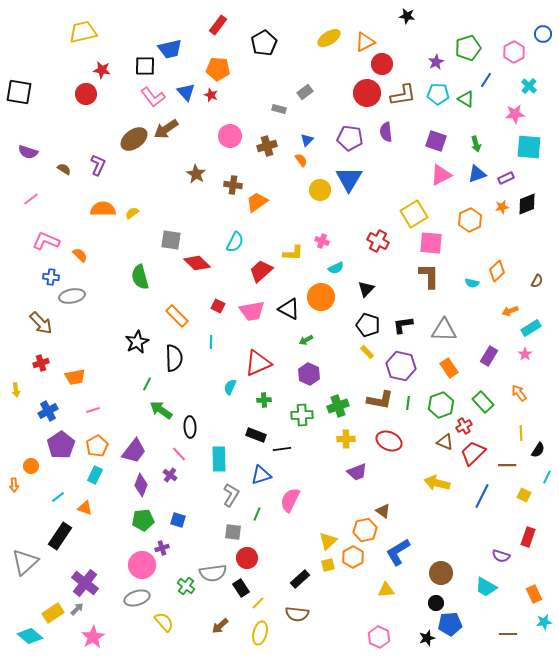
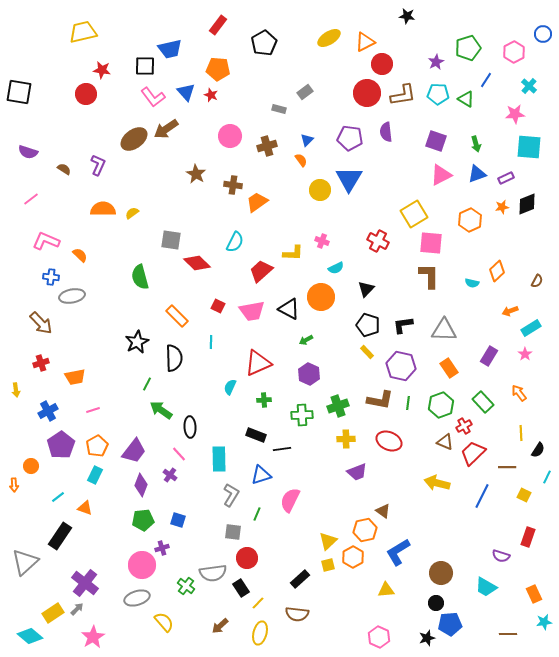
brown line at (507, 465): moved 2 px down
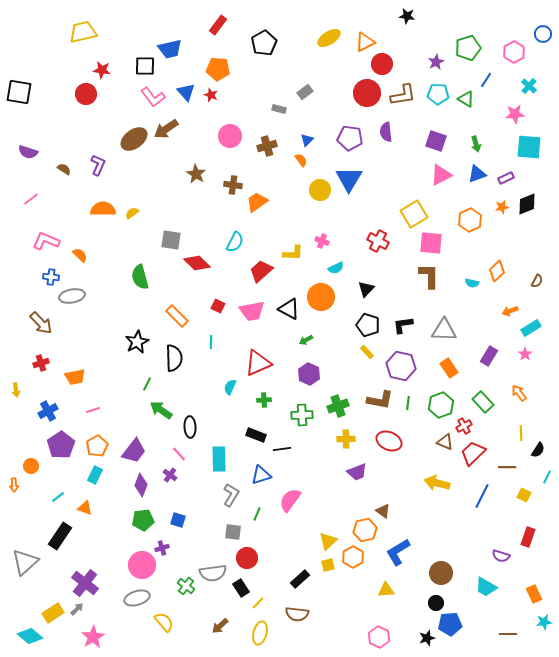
pink semicircle at (290, 500): rotated 10 degrees clockwise
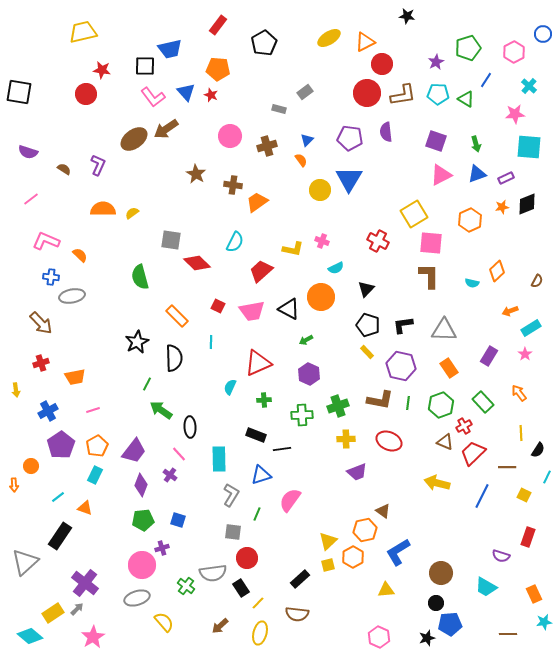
yellow L-shape at (293, 253): moved 4 px up; rotated 10 degrees clockwise
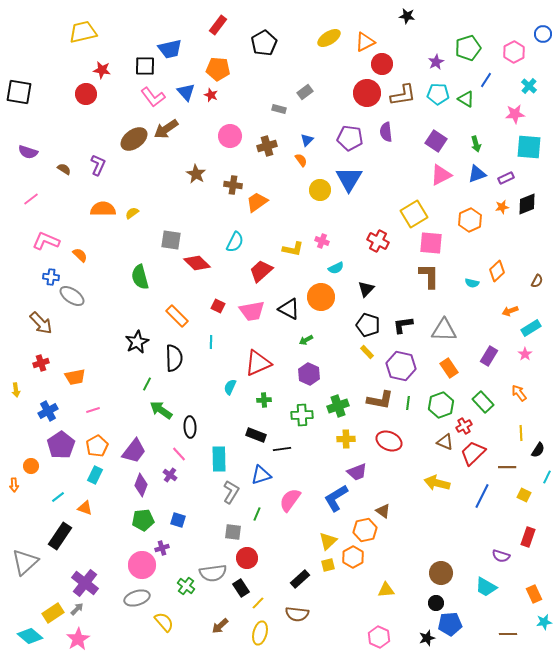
purple square at (436, 141): rotated 15 degrees clockwise
gray ellipse at (72, 296): rotated 45 degrees clockwise
gray L-shape at (231, 495): moved 3 px up
blue L-shape at (398, 552): moved 62 px left, 54 px up
pink star at (93, 637): moved 15 px left, 2 px down
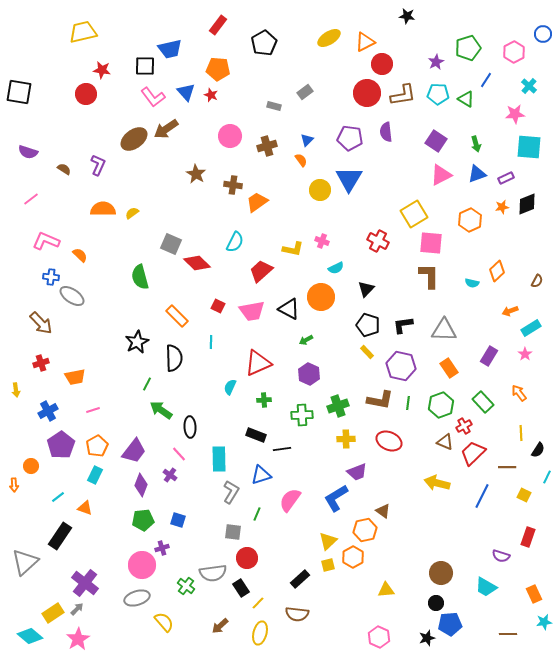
gray rectangle at (279, 109): moved 5 px left, 3 px up
gray square at (171, 240): moved 4 px down; rotated 15 degrees clockwise
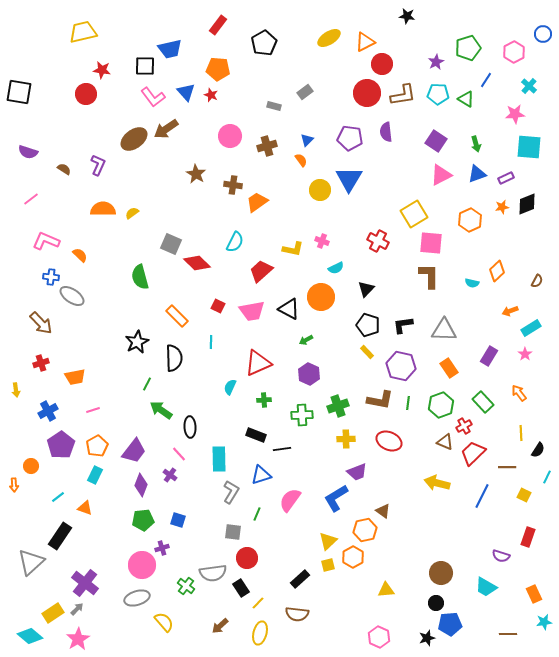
gray triangle at (25, 562): moved 6 px right
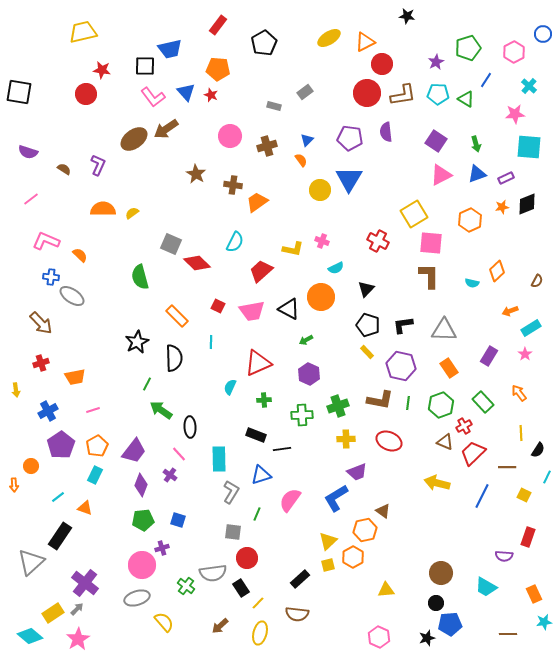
purple semicircle at (501, 556): moved 3 px right; rotated 12 degrees counterclockwise
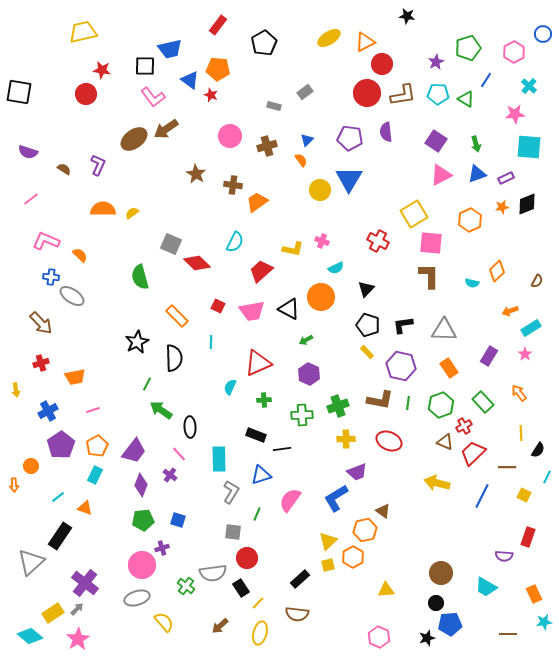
blue triangle at (186, 92): moved 4 px right, 12 px up; rotated 12 degrees counterclockwise
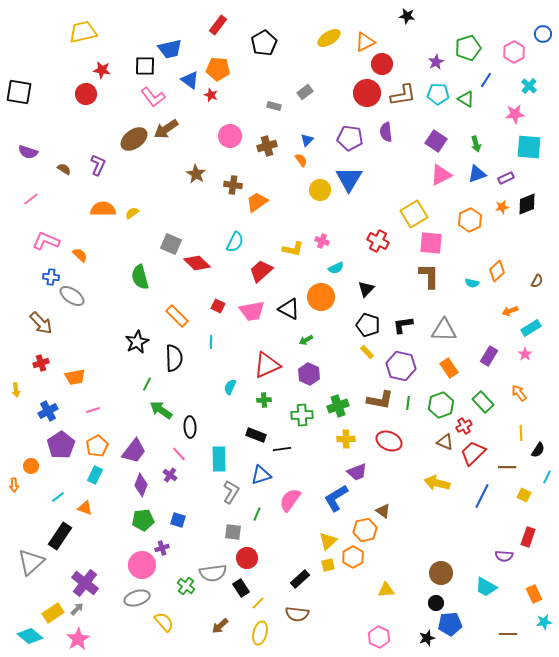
red triangle at (258, 363): moved 9 px right, 2 px down
